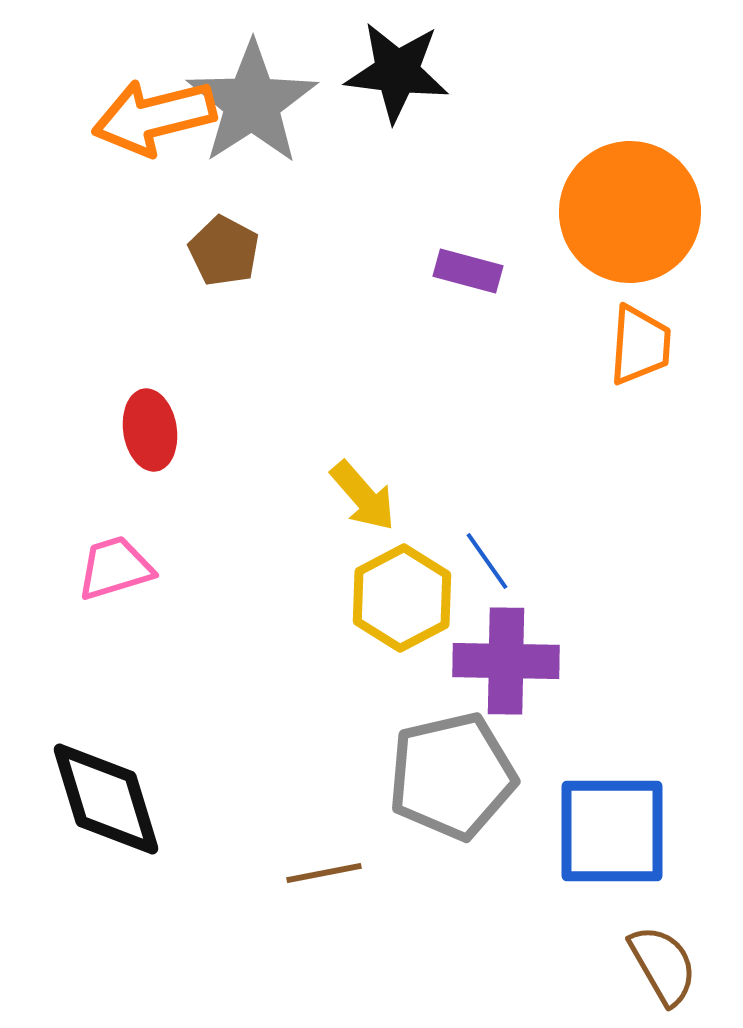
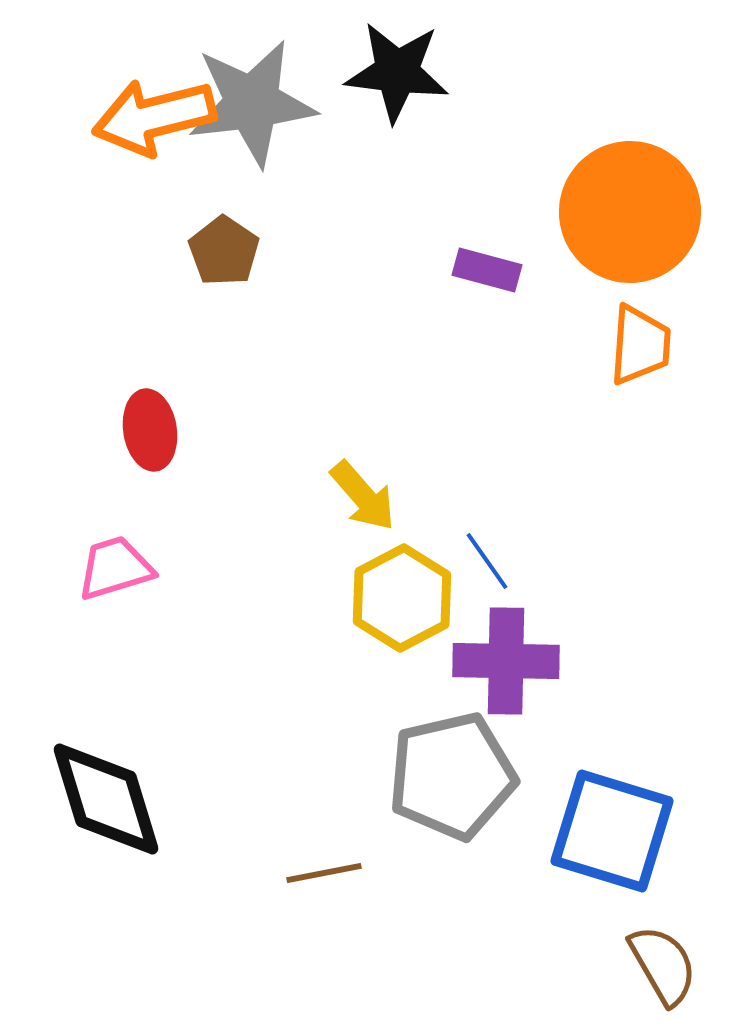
gray star: rotated 26 degrees clockwise
brown pentagon: rotated 6 degrees clockwise
purple rectangle: moved 19 px right, 1 px up
blue square: rotated 17 degrees clockwise
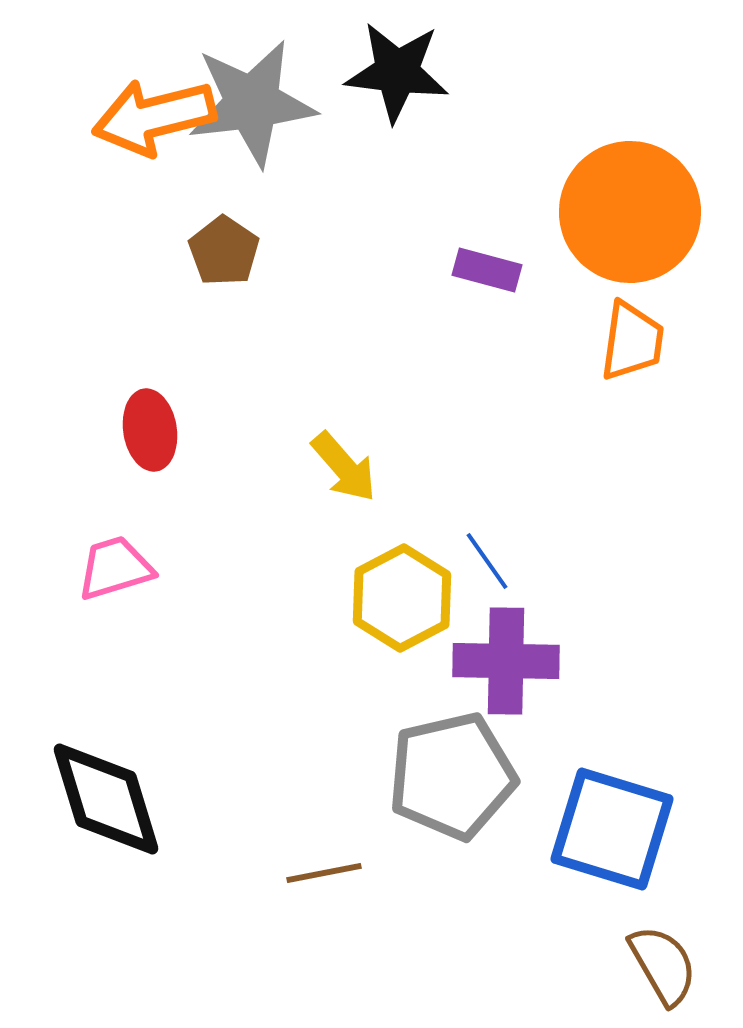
orange trapezoid: moved 8 px left, 4 px up; rotated 4 degrees clockwise
yellow arrow: moved 19 px left, 29 px up
blue square: moved 2 px up
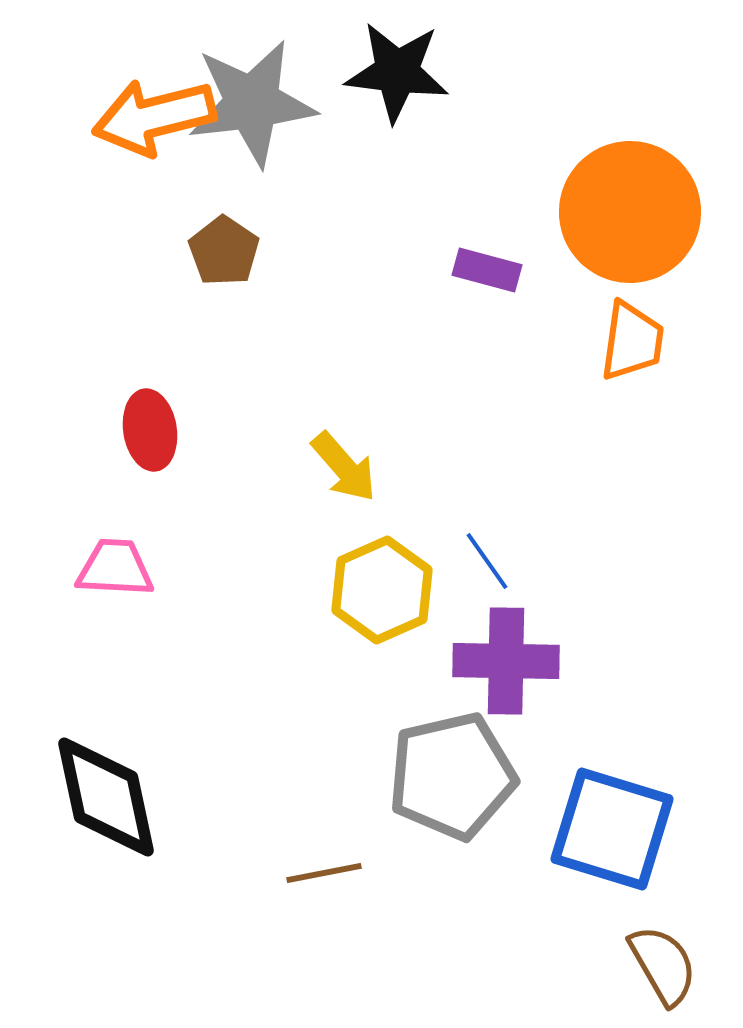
pink trapezoid: rotated 20 degrees clockwise
yellow hexagon: moved 20 px left, 8 px up; rotated 4 degrees clockwise
black diamond: moved 2 px up; rotated 5 degrees clockwise
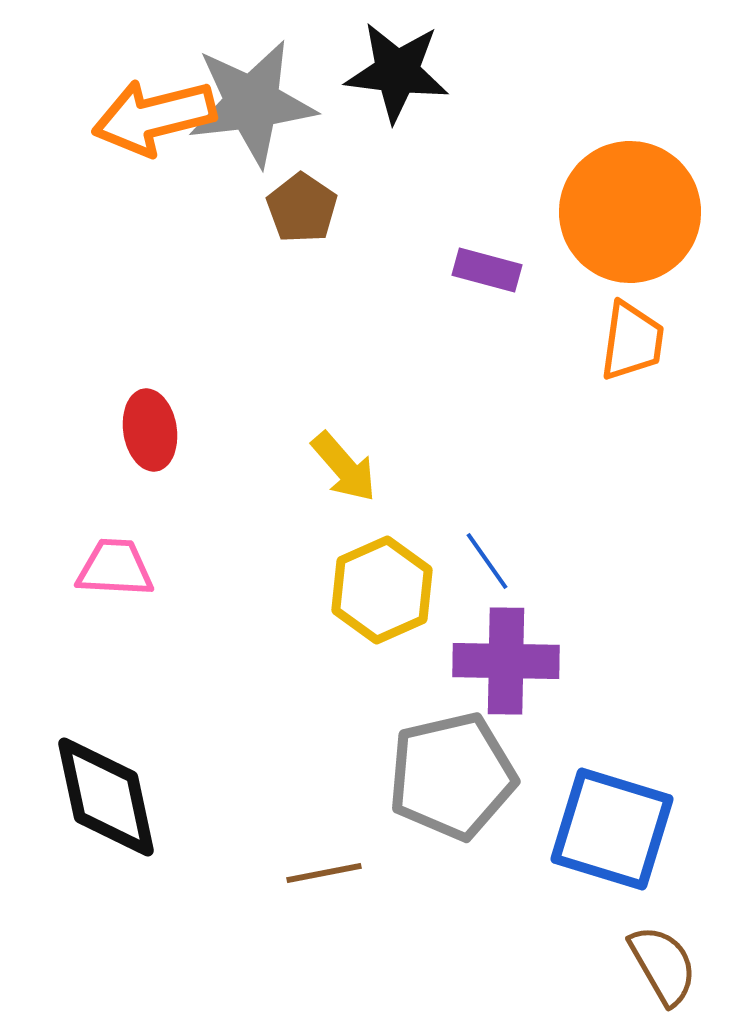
brown pentagon: moved 78 px right, 43 px up
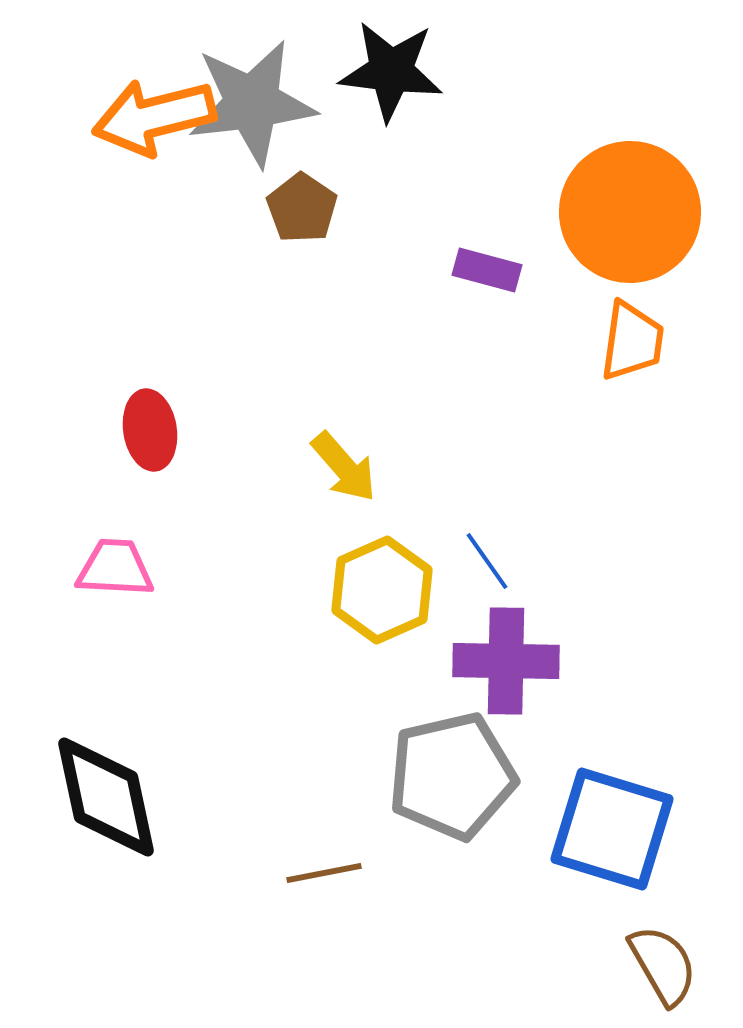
black star: moved 6 px left, 1 px up
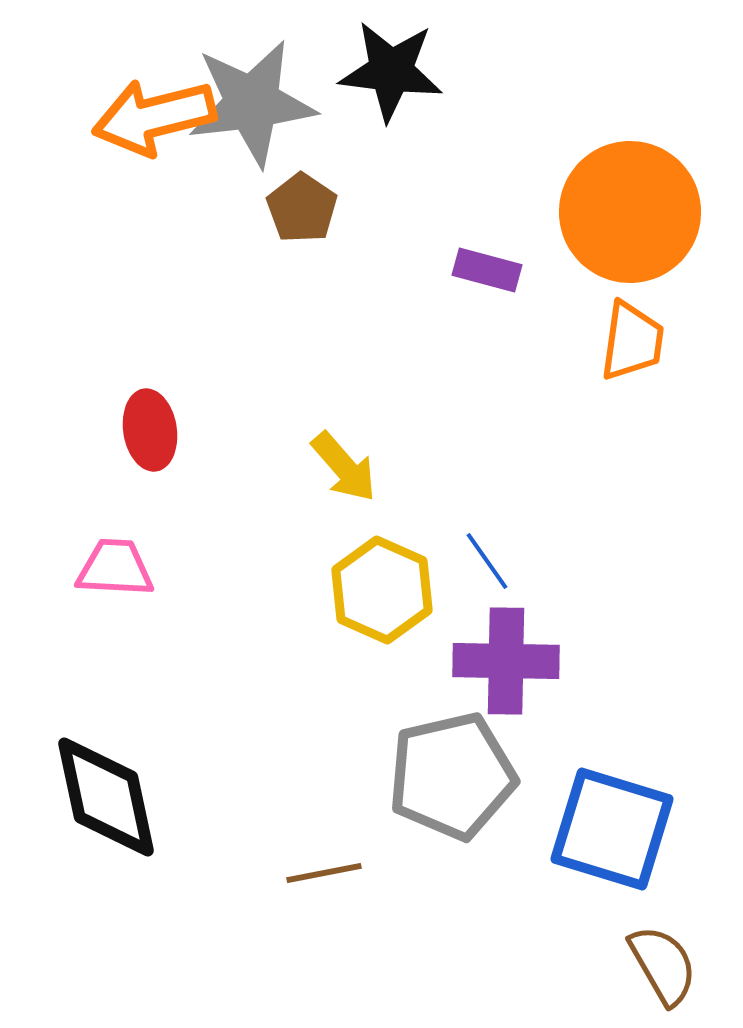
yellow hexagon: rotated 12 degrees counterclockwise
